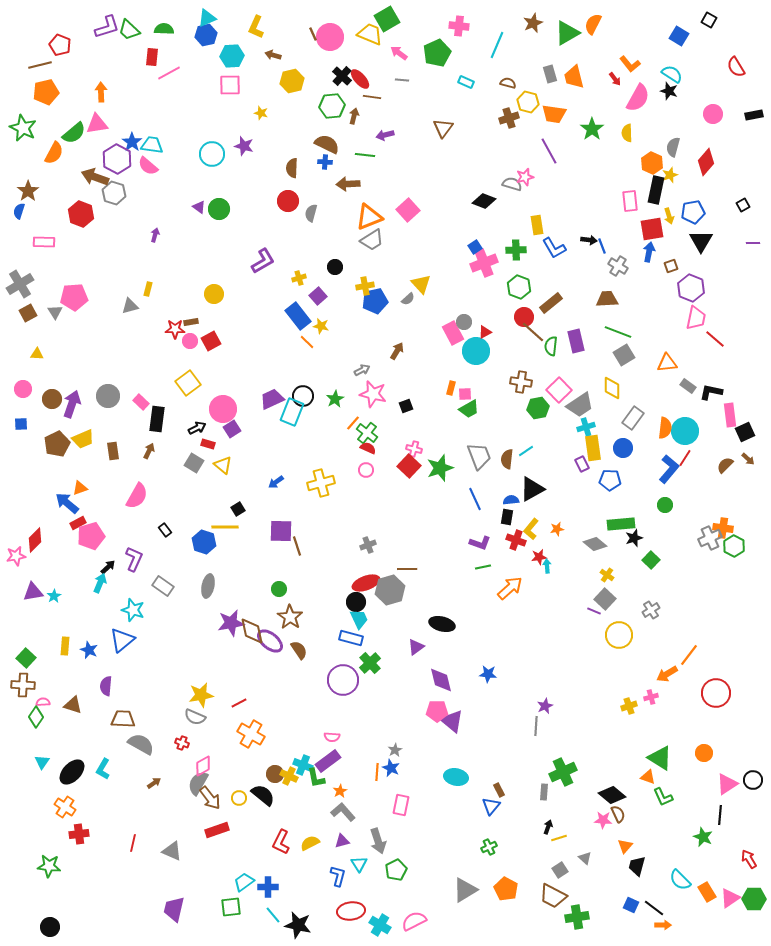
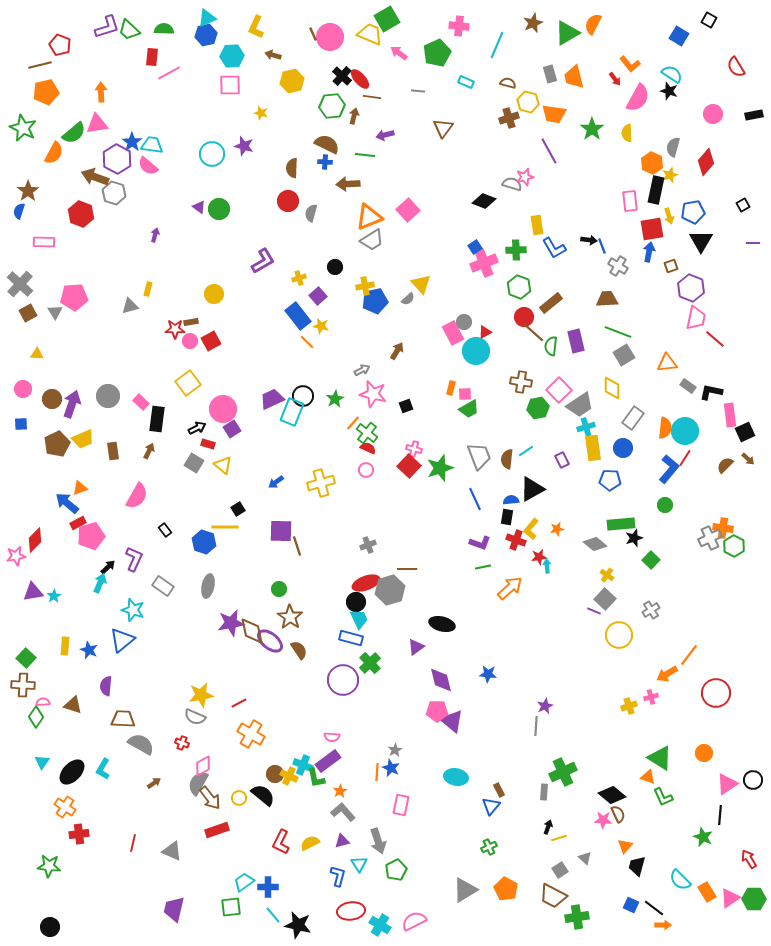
gray line at (402, 80): moved 16 px right, 11 px down
gray cross at (20, 284): rotated 16 degrees counterclockwise
purple rectangle at (582, 464): moved 20 px left, 4 px up
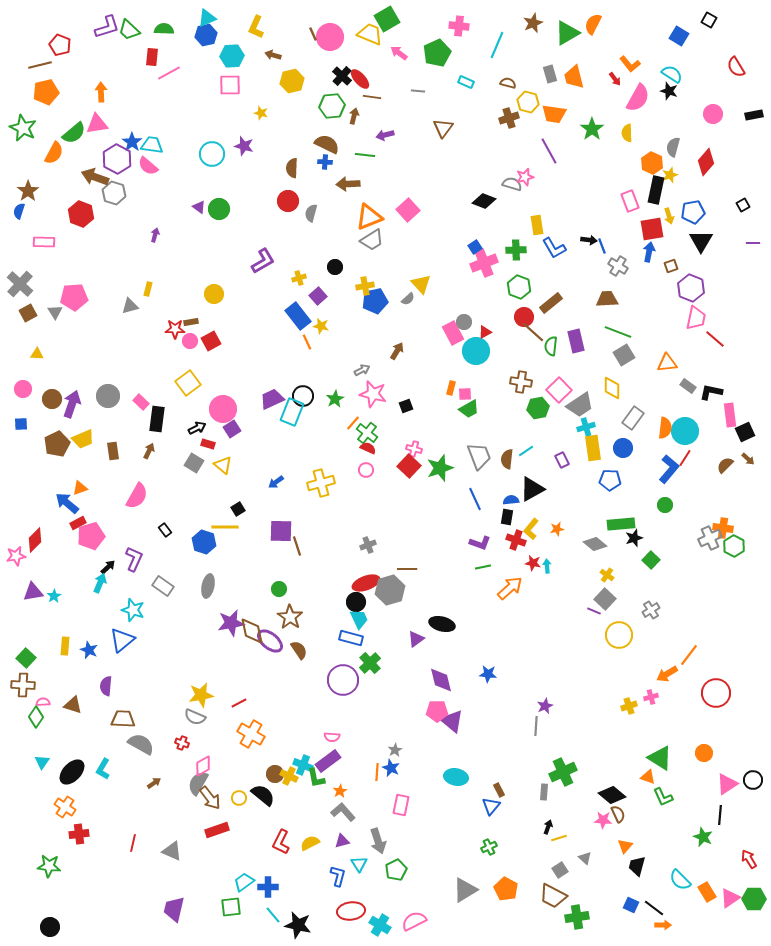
pink rectangle at (630, 201): rotated 15 degrees counterclockwise
orange line at (307, 342): rotated 21 degrees clockwise
red star at (539, 557): moved 6 px left, 6 px down; rotated 21 degrees clockwise
purple triangle at (416, 647): moved 8 px up
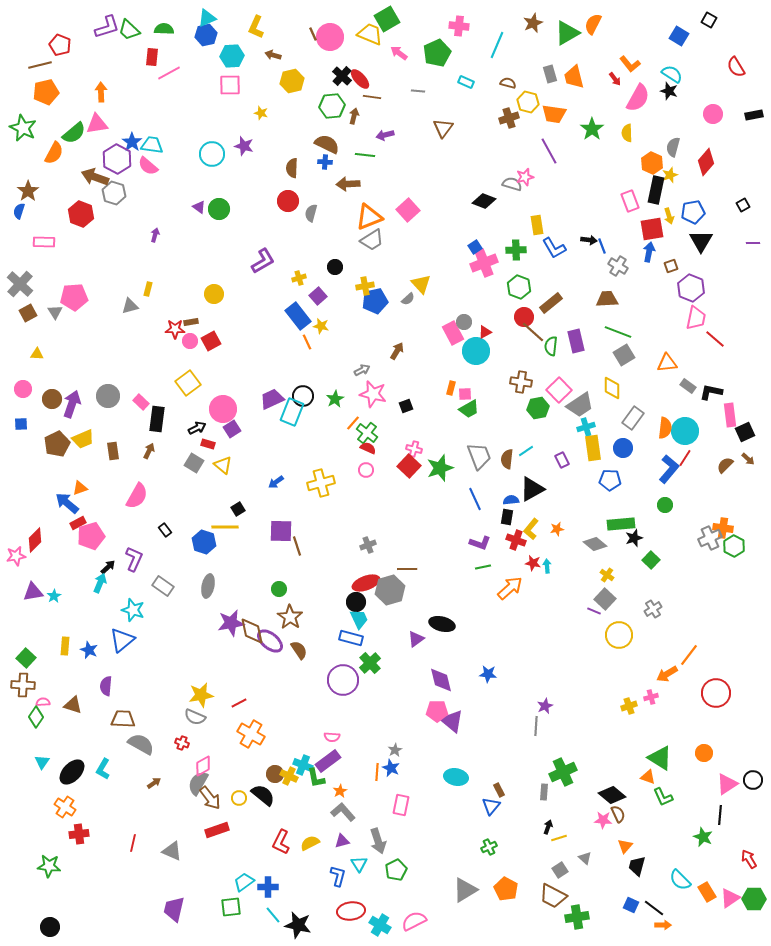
gray cross at (651, 610): moved 2 px right, 1 px up
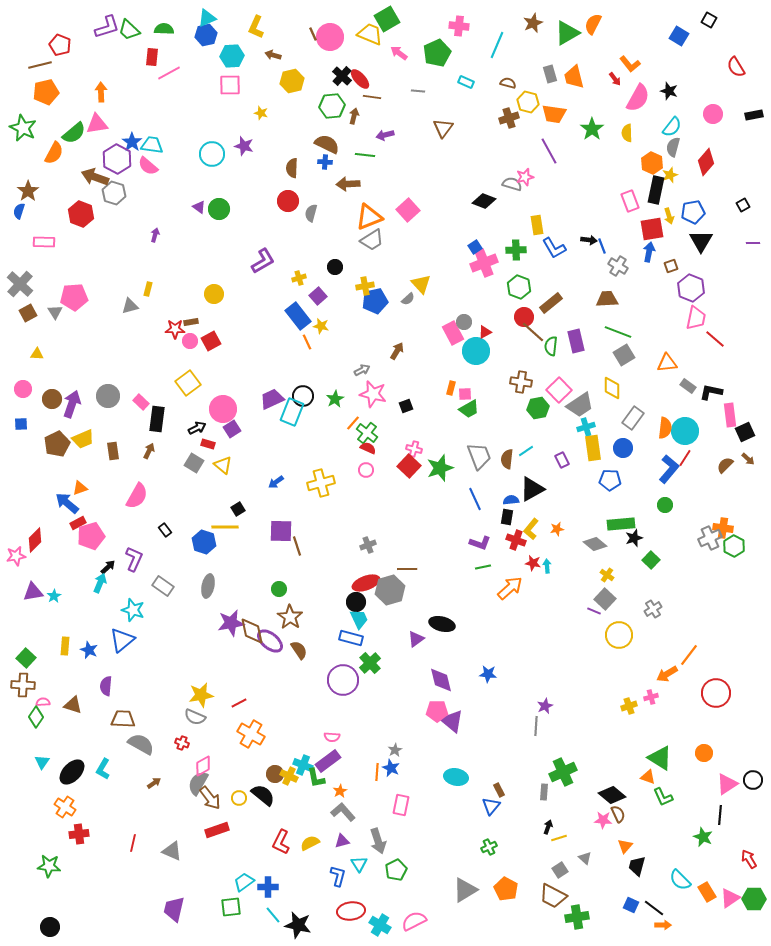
cyan semicircle at (672, 74): moved 53 px down; rotated 95 degrees clockwise
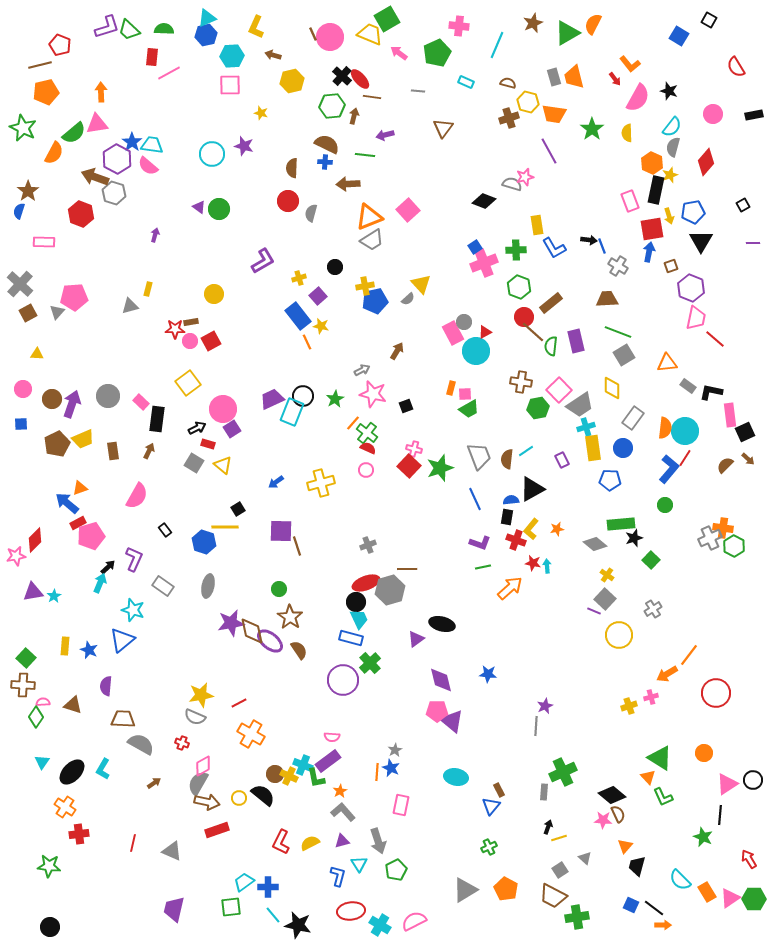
gray rectangle at (550, 74): moved 4 px right, 3 px down
gray triangle at (55, 312): moved 2 px right; rotated 14 degrees clockwise
orange triangle at (648, 777): rotated 28 degrees clockwise
brown arrow at (210, 798): moved 3 px left, 4 px down; rotated 40 degrees counterclockwise
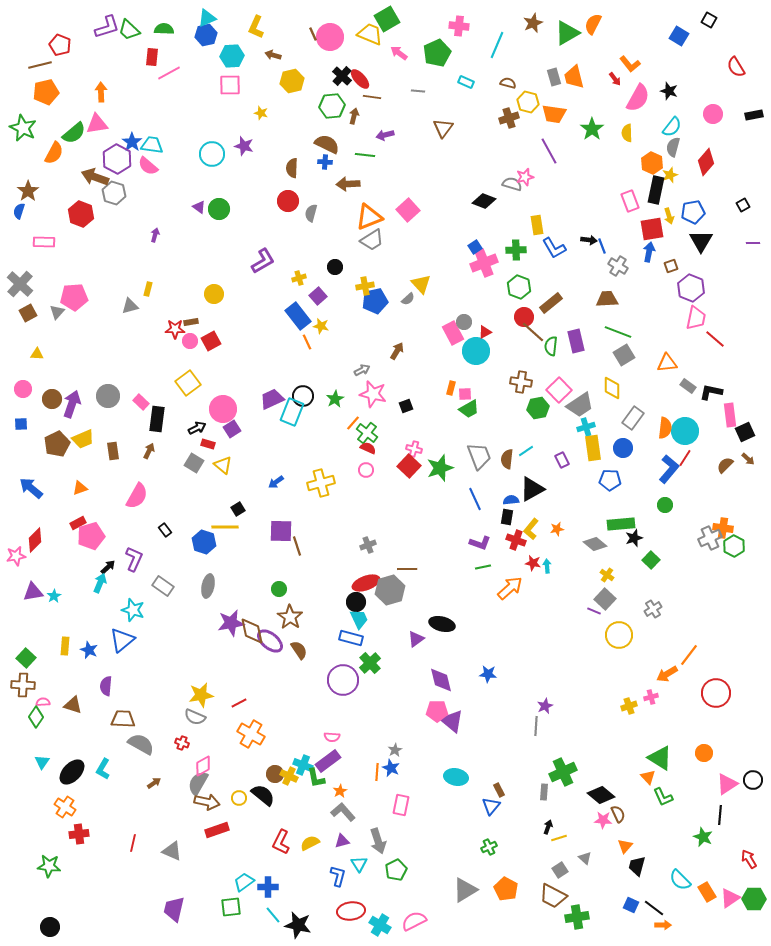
blue arrow at (67, 503): moved 36 px left, 15 px up
black diamond at (612, 795): moved 11 px left
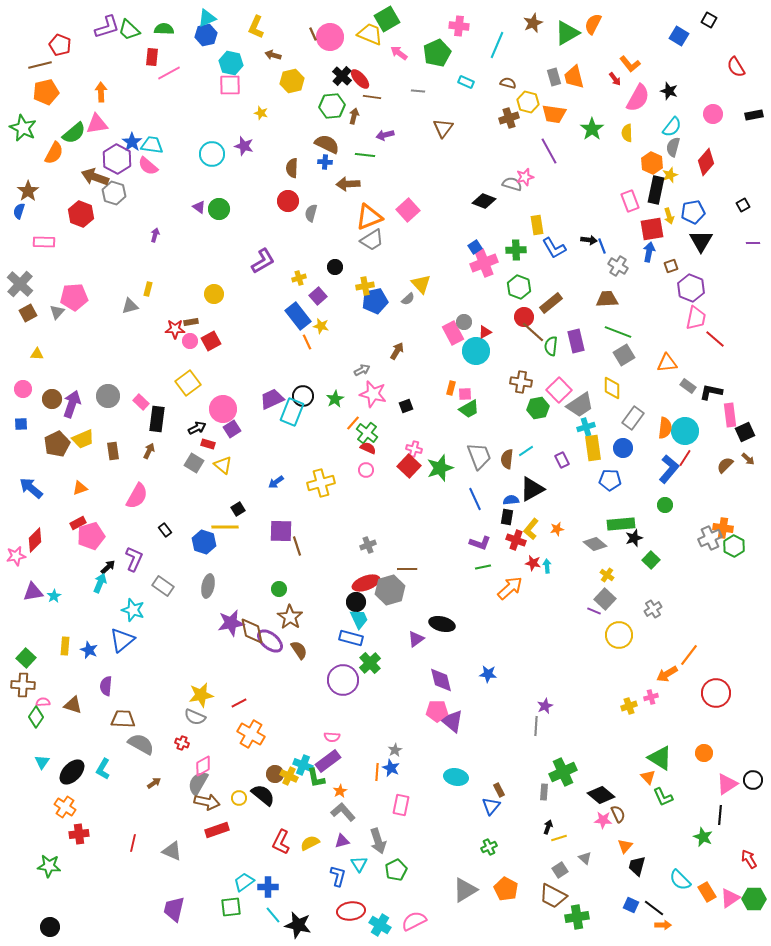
cyan hexagon at (232, 56): moved 1 px left, 7 px down; rotated 15 degrees clockwise
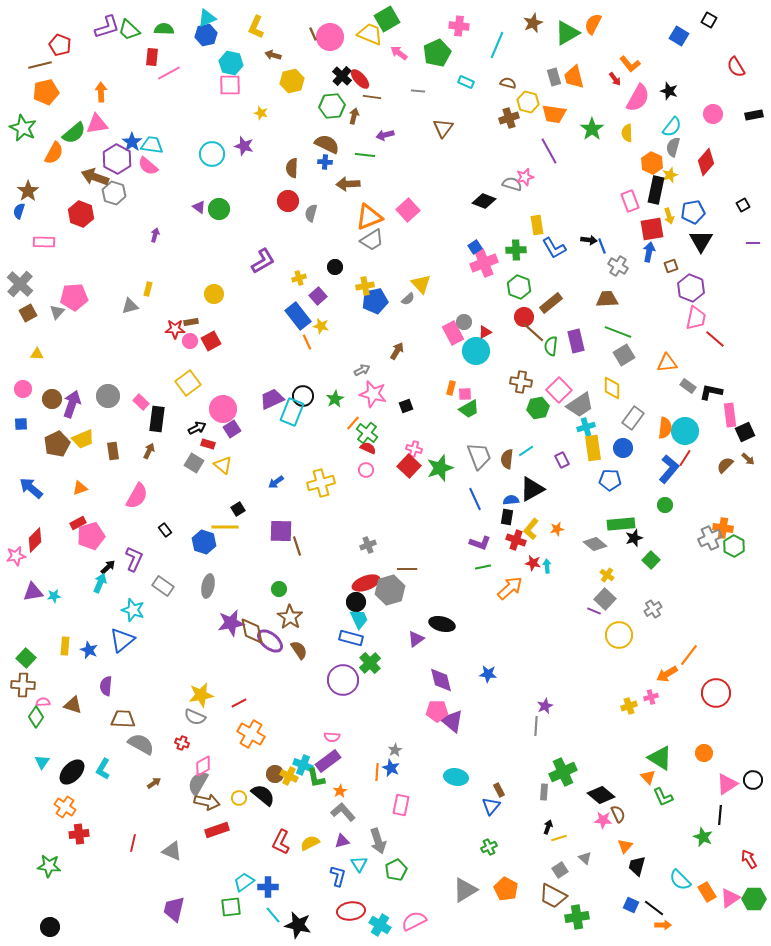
cyan star at (54, 596): rotated 24 degrees clockwise
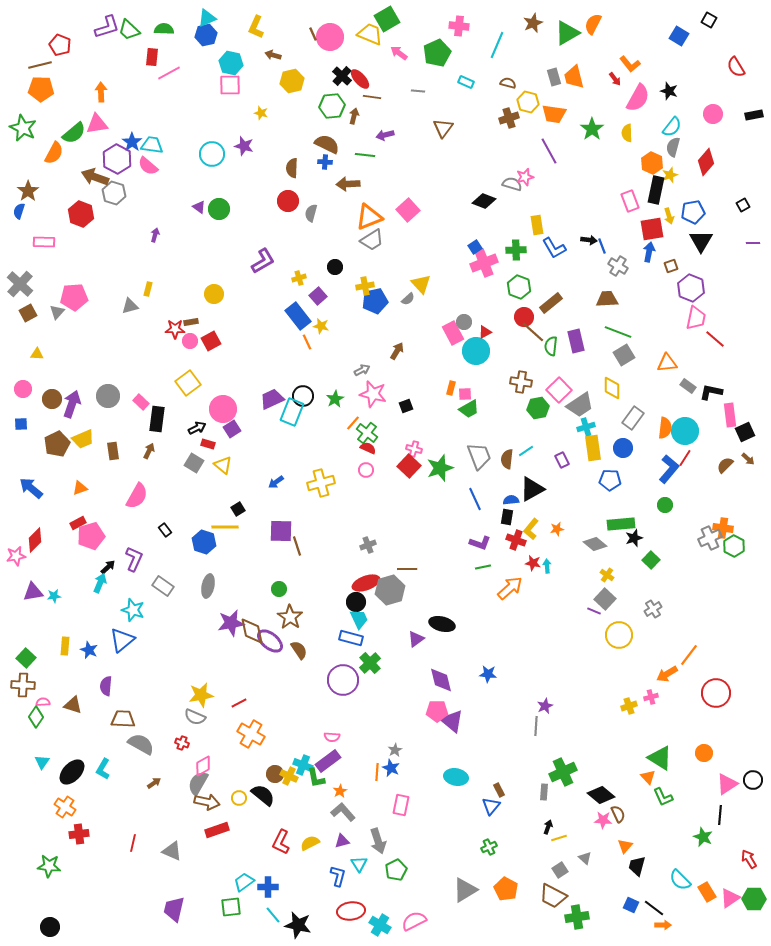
orange pentagon at (46, 92): moved 5 px left, 3 px up; rotated 15 degrees clockwise
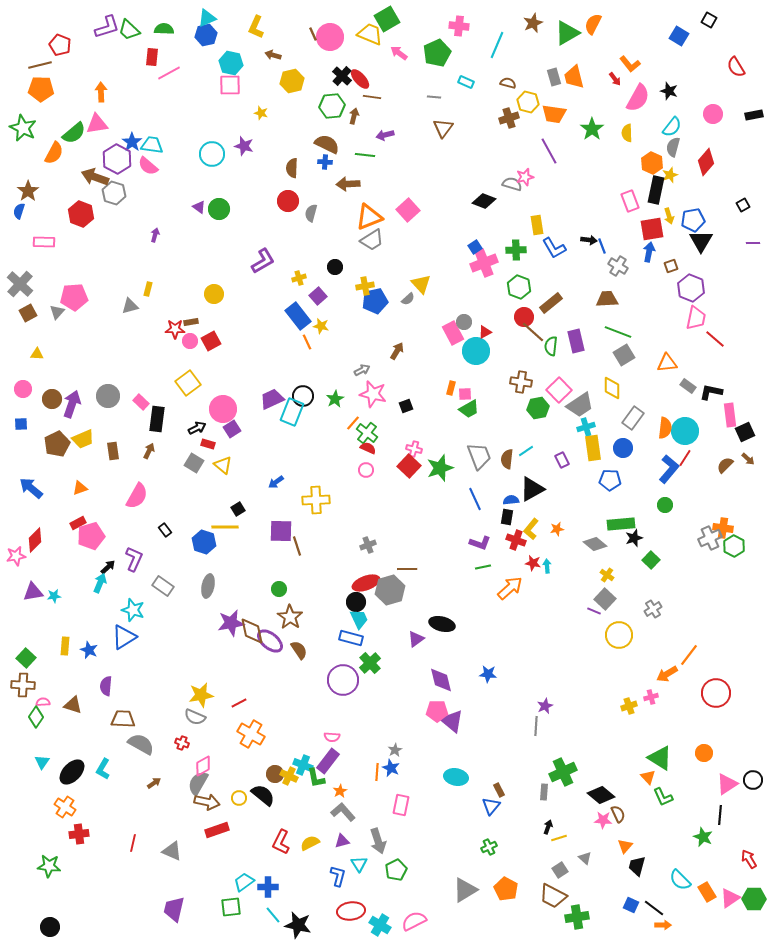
gray line at (418, 91): moved 16 px right, 6 px down
blue pentagon at (693, 212): moved 8 px down
yellow cross at (321, 483): moved 5 px left, 17 px down; rotated 12 degrees clockwise
blue triangle at (122, 640): moved 2 px right, 3 px up; rotated 8 degrees clockwise
purple rectangle at (328, 761): rotated 15 degrees counterclockwise
